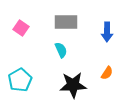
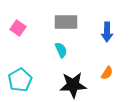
pink square: moved 3 px left
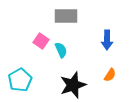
gray rectangle: moved 6 px up
pink square: moved 23 px right, 13 px down
blue arrow: moved 8 px down
orange semicircle: moved 3 px right, 2 px down
black star: rotated 16 degrees counterclockwise
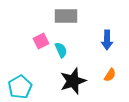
pink square: rotated 28 degrees clockwise
cyan pentagon: moved 7 px down
black star: moved 4 px up
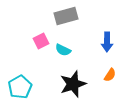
gray rectangle: rotated 15 degrees counterclockwise
blue arrow: moved 2 px down
cyan semicircle: moved 2 px right; rotated 140 degrees clockwise
black star: moved 3 px down
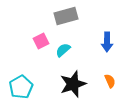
cyan semicircle: rotated 112 degrees clockwise
orange semicircle: moved 6 px down; rotated 56 degrees counterclockwise
cyan pentagon: moved 1 px right
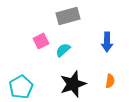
gray rectangle: moved 2 px right
orange semicircle: rotated 32 degrees clockwise
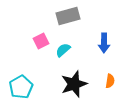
blue arrow: moved 3 px left, 1 px down
black star: moved 1 px right
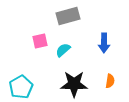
pink square: moved 1 px left; rotated 14 degrees clockwise
black star: rotated 20 degrees clockwise
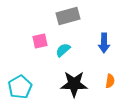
cyan pentagon: moved 1 px left
